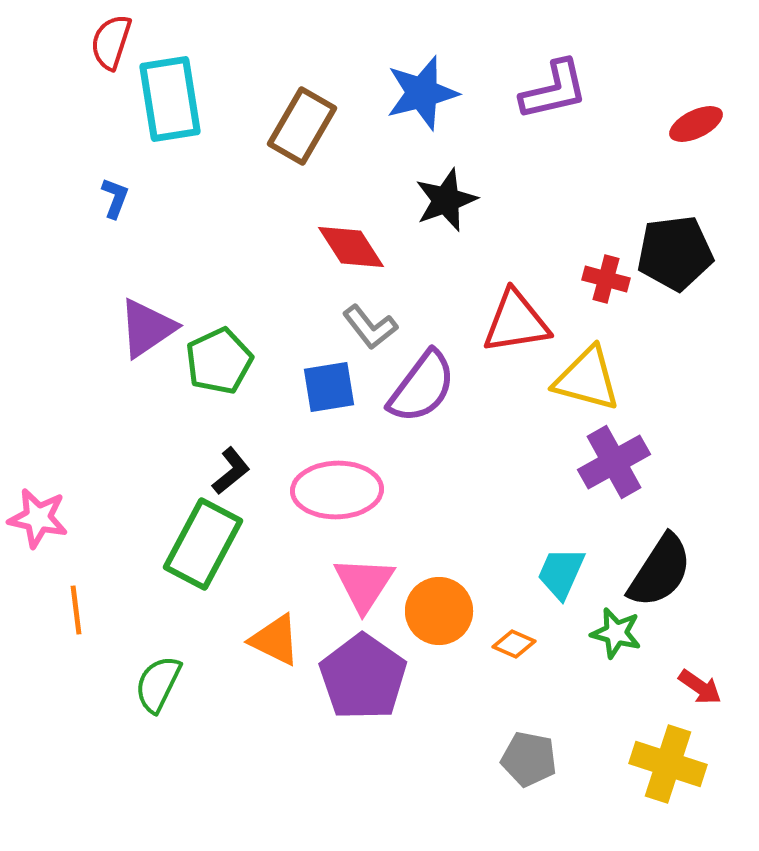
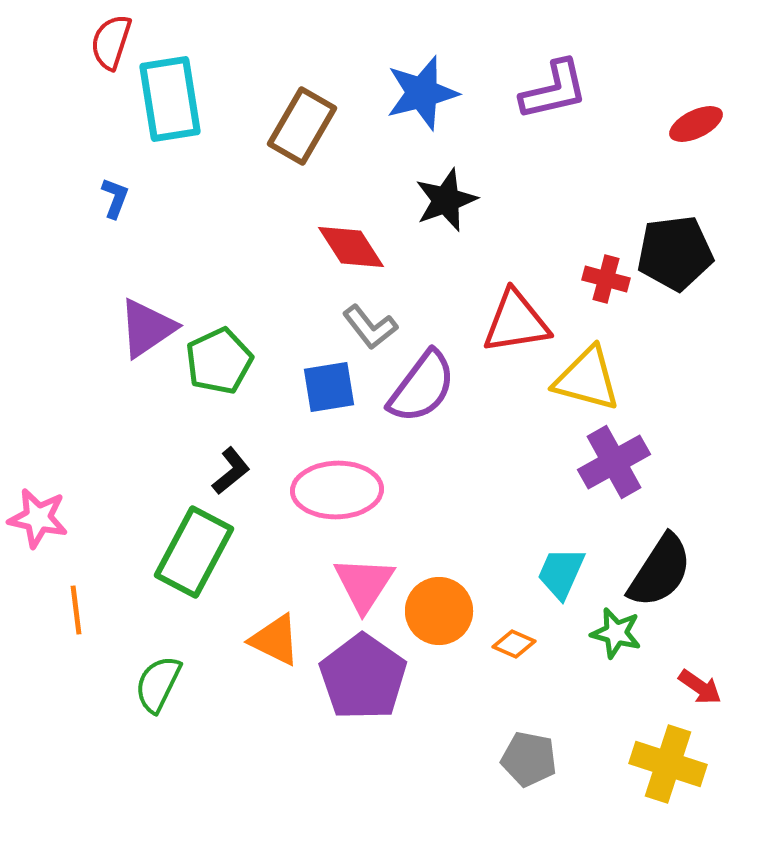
green rectangle: moved 9 px left, 8 px down
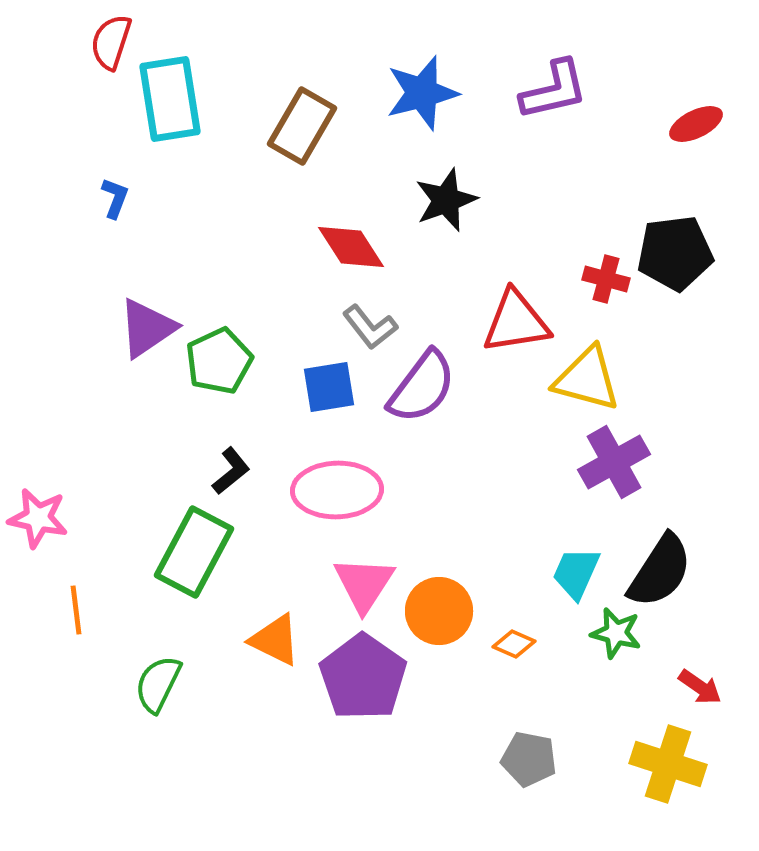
cyan trapezoid: moved 15 px right
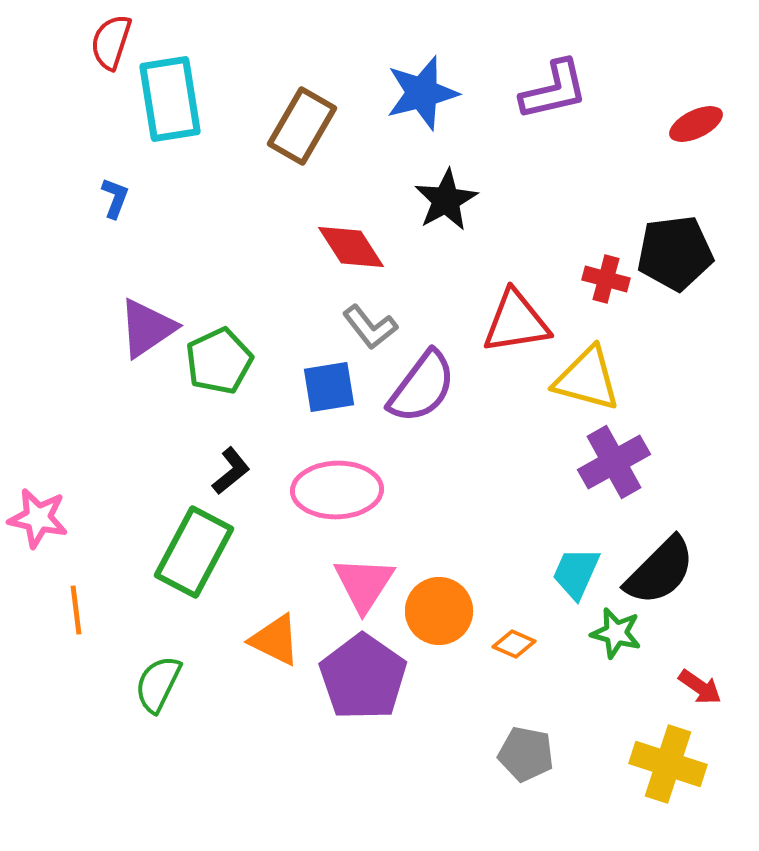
black star: rotated 8 degrees counterclockwise
black semicircle: rotated 12 degrees clockwise
gray pentagon: moved 3 px left, 5 px up
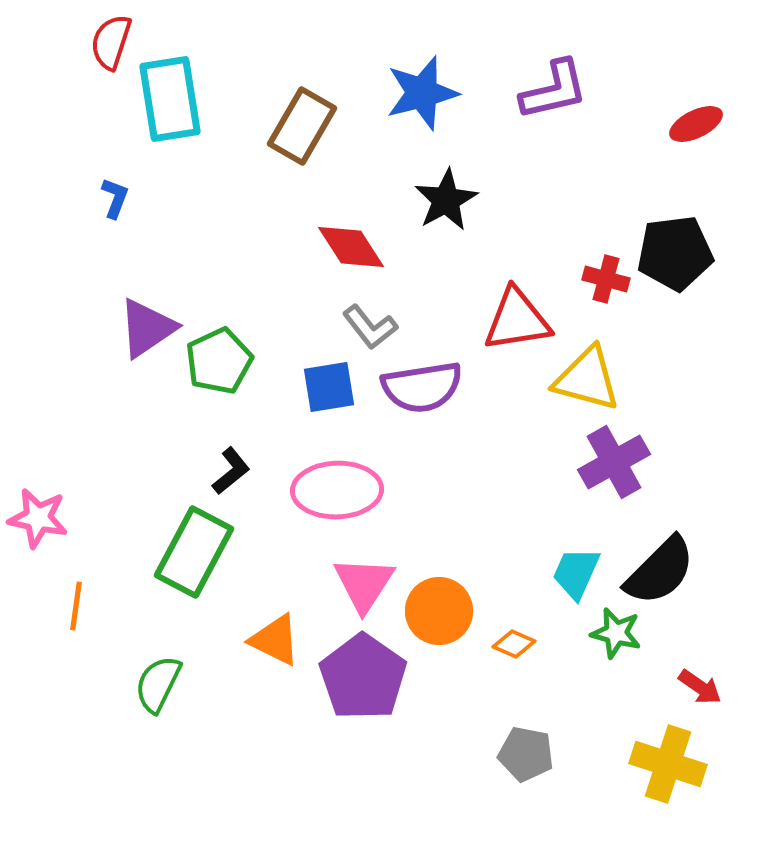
red triangle: moved 1 px right, 2 px up
purple semicircle: rotated 44 degrees clockwise
orange line: moved 4 px up; rotated 15 degrees clockwise
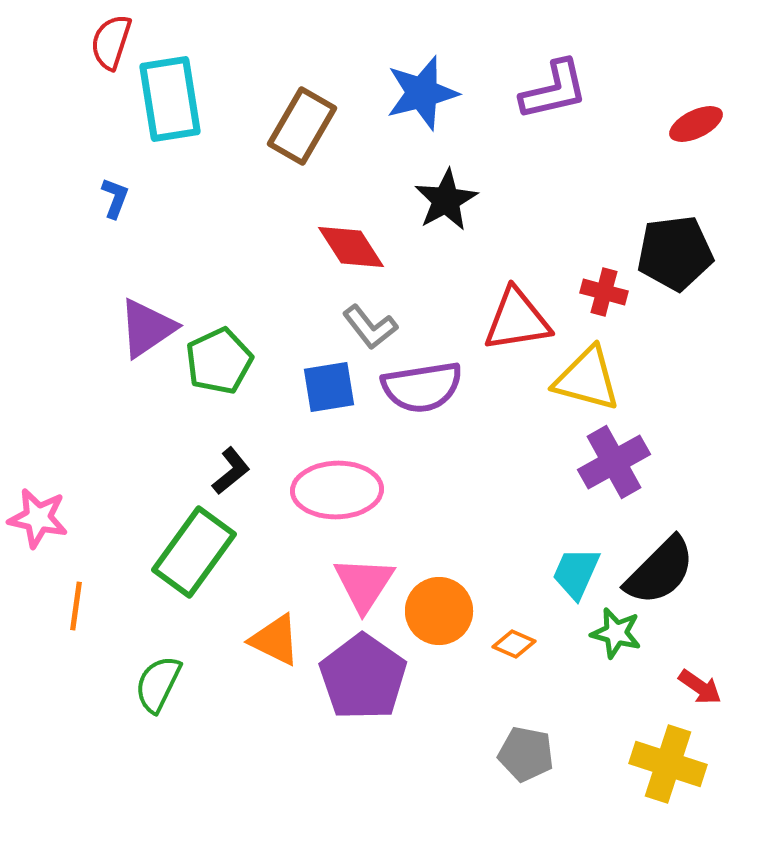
red cross: moved 2 px left, 13 px down
green rectangle: rotated 8 degrees clockwise
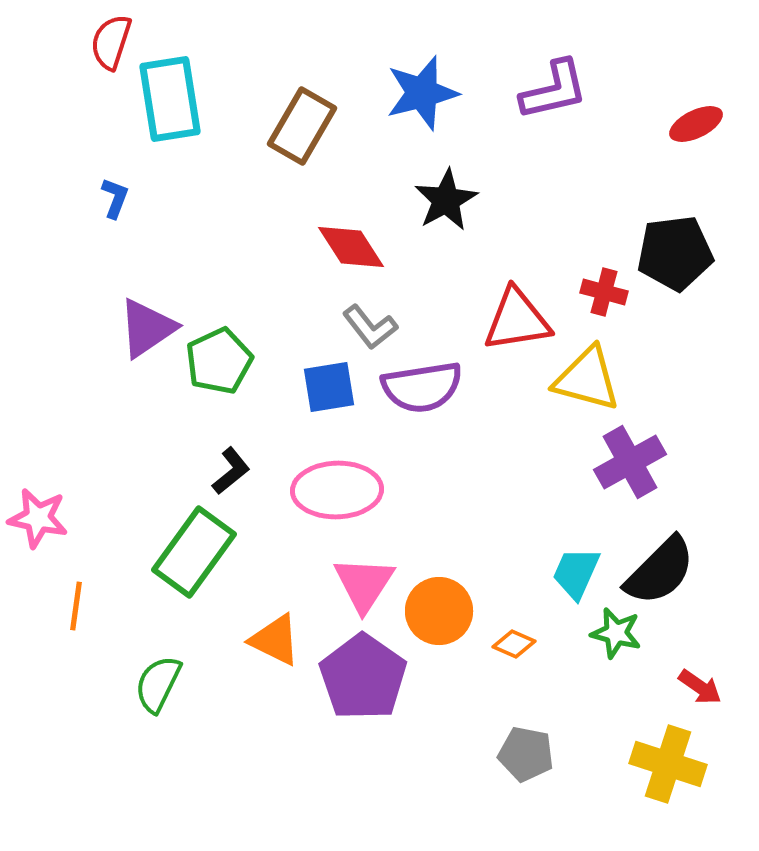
purple cross: moved 16 px right
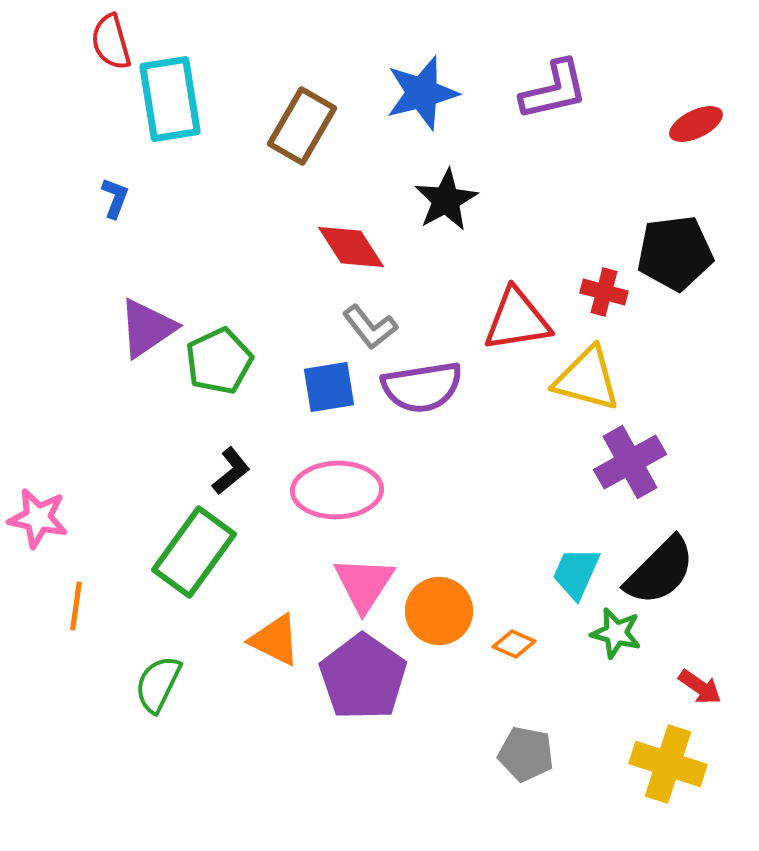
red semicircle: rotated 34 degrees counterclockwise
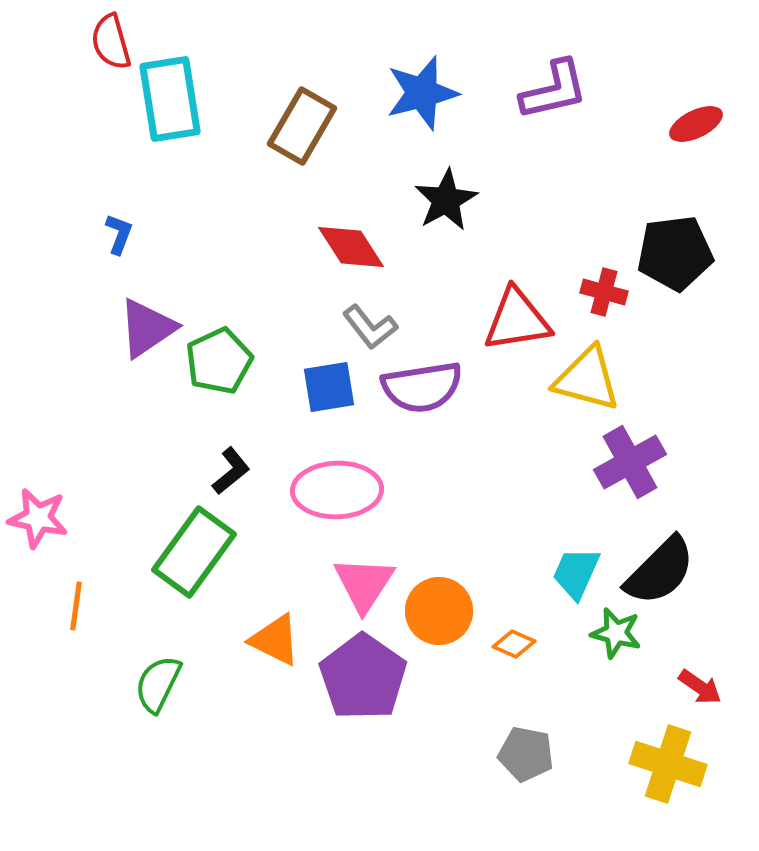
blue L-shape: moved 4 px right, 36 px down
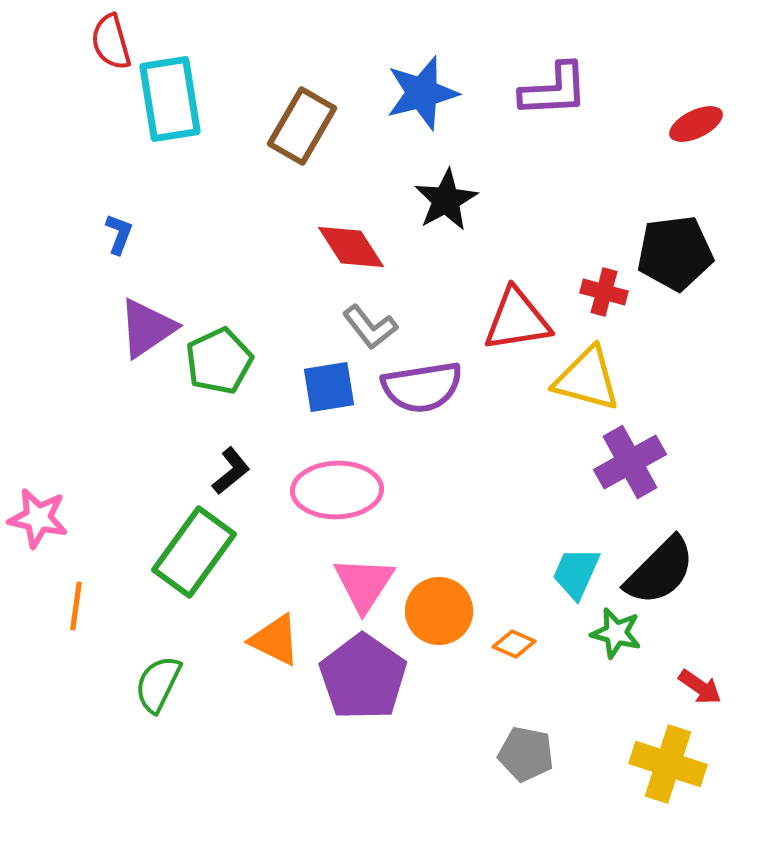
purple L-shape: rotated 10 degrees clockwise
